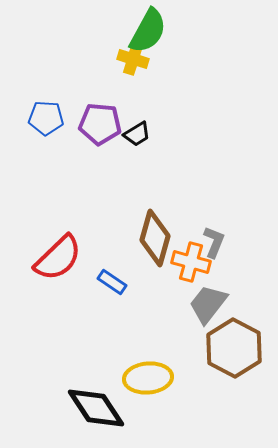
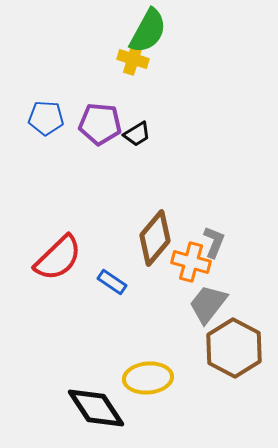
brown diamond: rotated 24 degrees clockwise
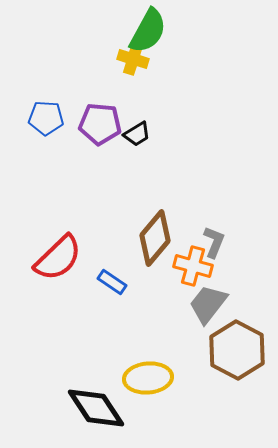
orange cross: moved 2 px right, 4 px down
brown hexagon: moved 3 px right, 2 px down
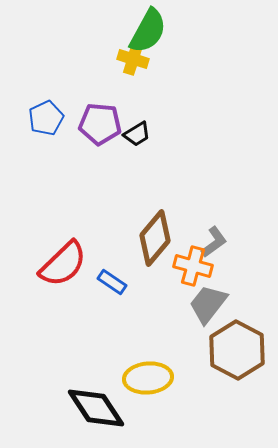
blue pentagon: rotated 28 degrees counterclockwise
gray L-shape: rotated 32 degrees clockwise
red semicircle: moved 5 px right, 6 px down
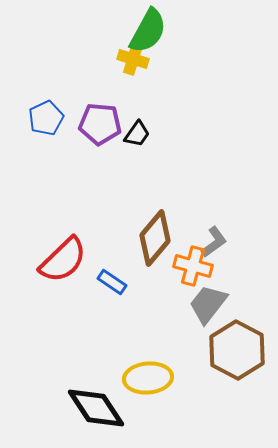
black trapezoid: rotated 24 degrees counterclockwise
red semicircle: moved 4 px up
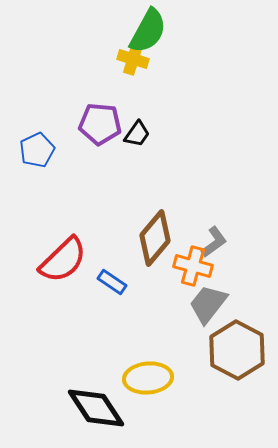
blue pentagon: moved 9 px left, 32 px down
